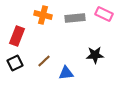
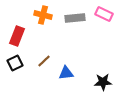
black star: moved 8 px right, 27 px down
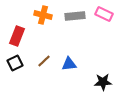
gray rectangle: moved 2 px up
blue triangle: moved 3 px right, 9 px up
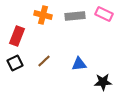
blue triangle: moved 10 px right
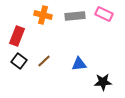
black square: moved 4 px right, 2 px up; rotated 28 degrees counterclockwise
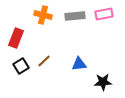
pink rectangle: rotated 36 degrees counterclockwise
red rectangle: moved 1 px left, 2 px down
black square: moved 2 px right, 5 px down; rotated 21 degrees clockwise
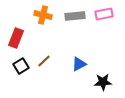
blue triangle: rotated 21 degrees counterclockwise
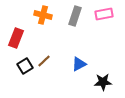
gray rectangle: rotated 66 degrees counterclockwise
black square: moved 4 px right
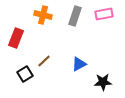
black square: moved 8 px down
